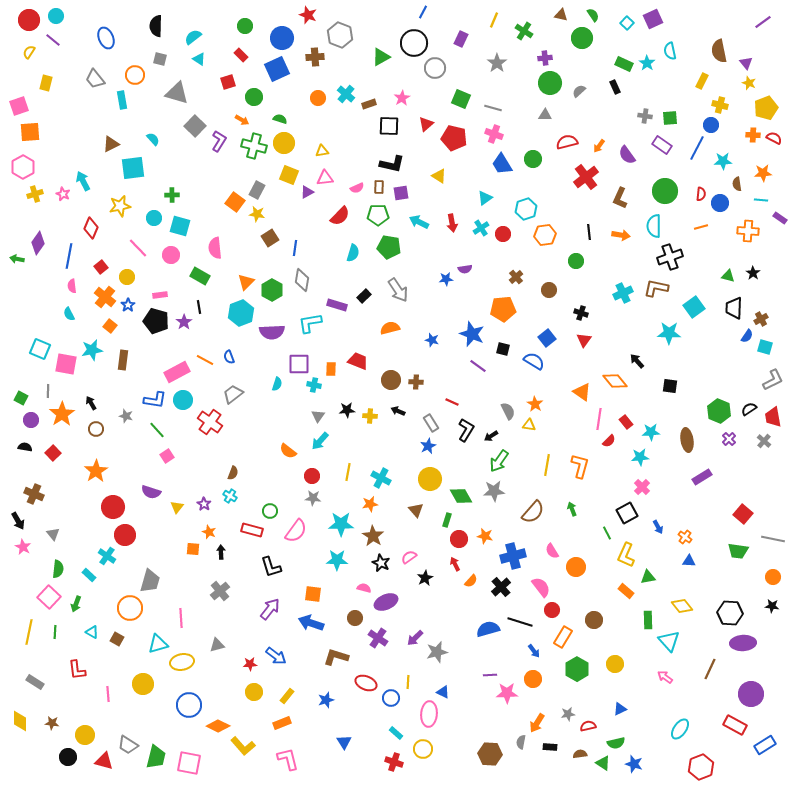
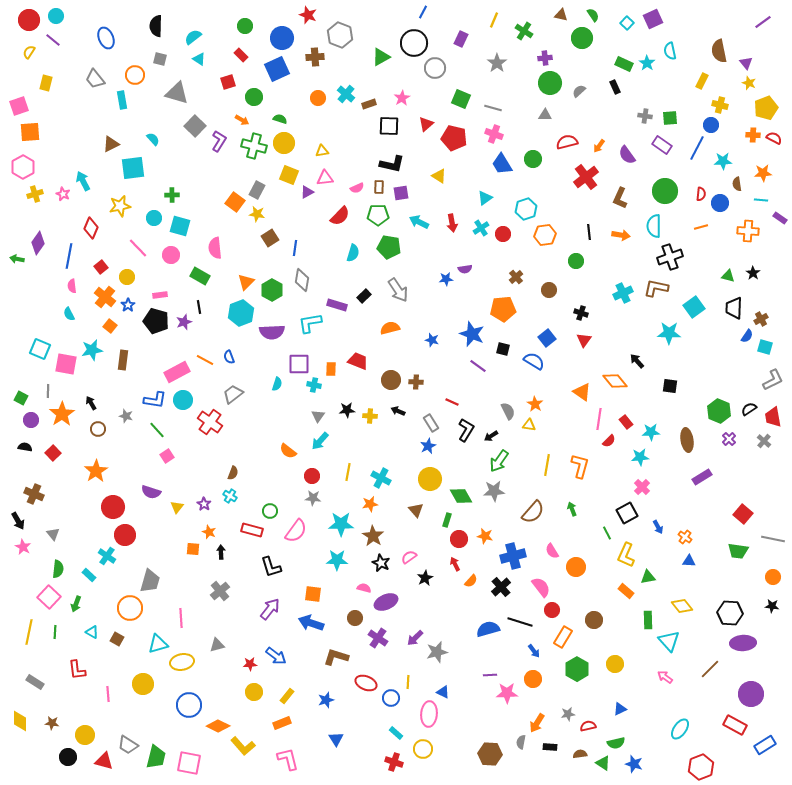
purple star at (184, 322): rotated 14 degrees clockwise
brown circle at (96, 429): moved 2 px right
brown line at (710, 669): rotated 20 degrees clockwise
blue triangle at (344, 742): moved 8 px left, 3 px up
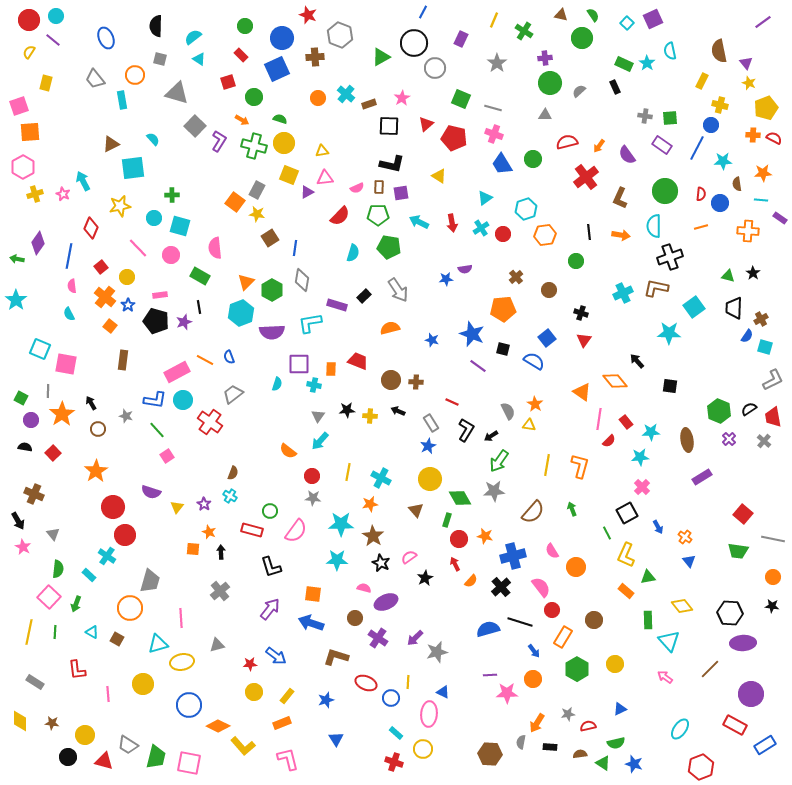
cyan star at (92, 350): moved 76 px left, 50 px up; rotated 25 degrees counterclockwise
green diamond at (461, 496): moved 1 px left, 2 px down
blue triangle at (689, 561): rotated 48 degrees clockwise
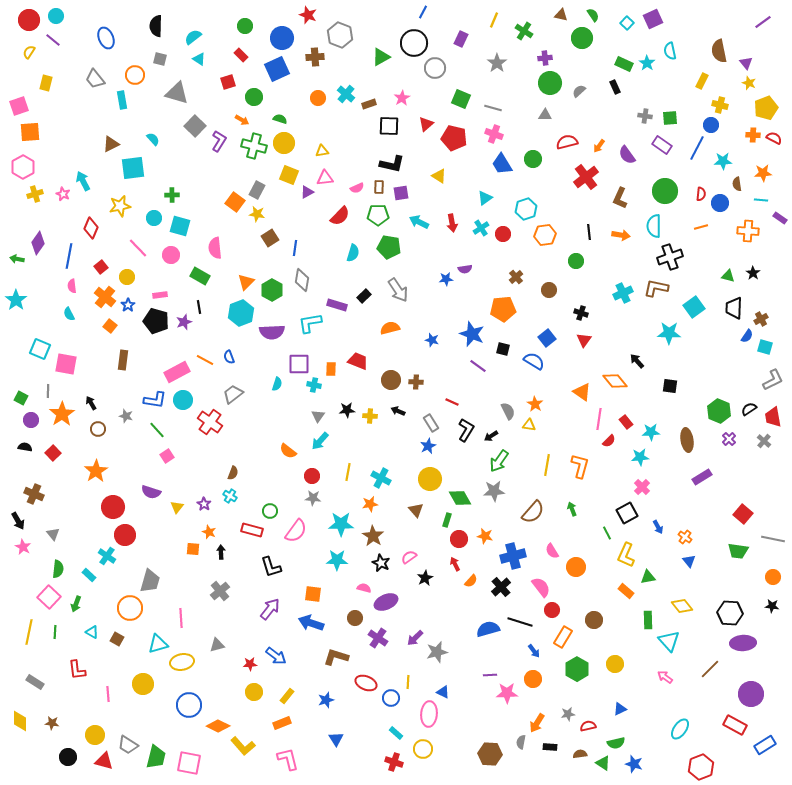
yellow circle at (85, 735): moved 10 px right
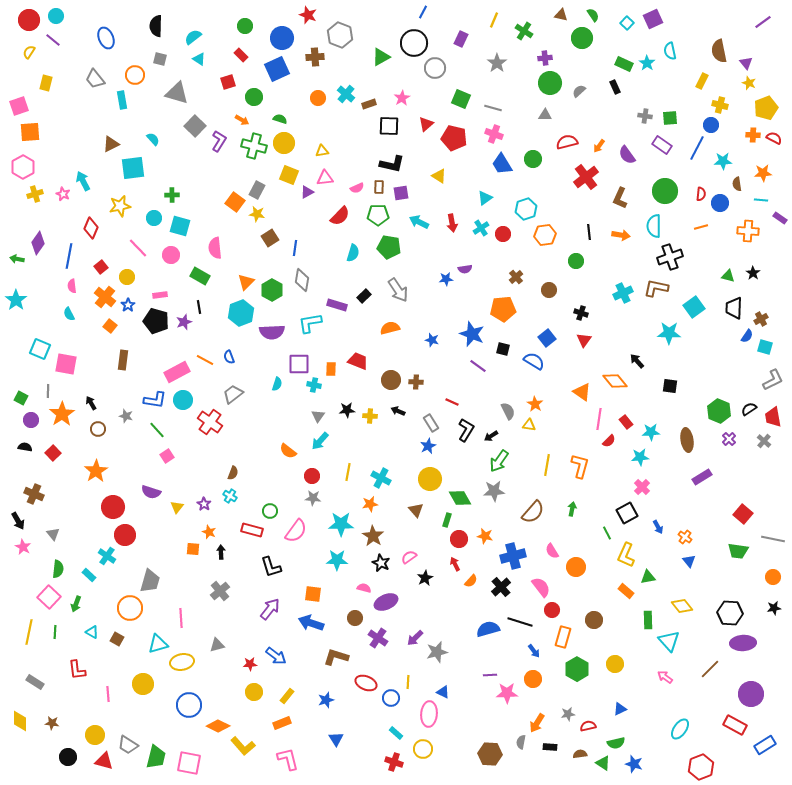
green arrow at (572, 509): rotated 32 degrees clockwise
black star at (772, 606): moved 2 px right, 2 px down; rotated 16 degrees counterclockwise
orange rectangle at (563, 637): rotated 15 degrees counterclockwise
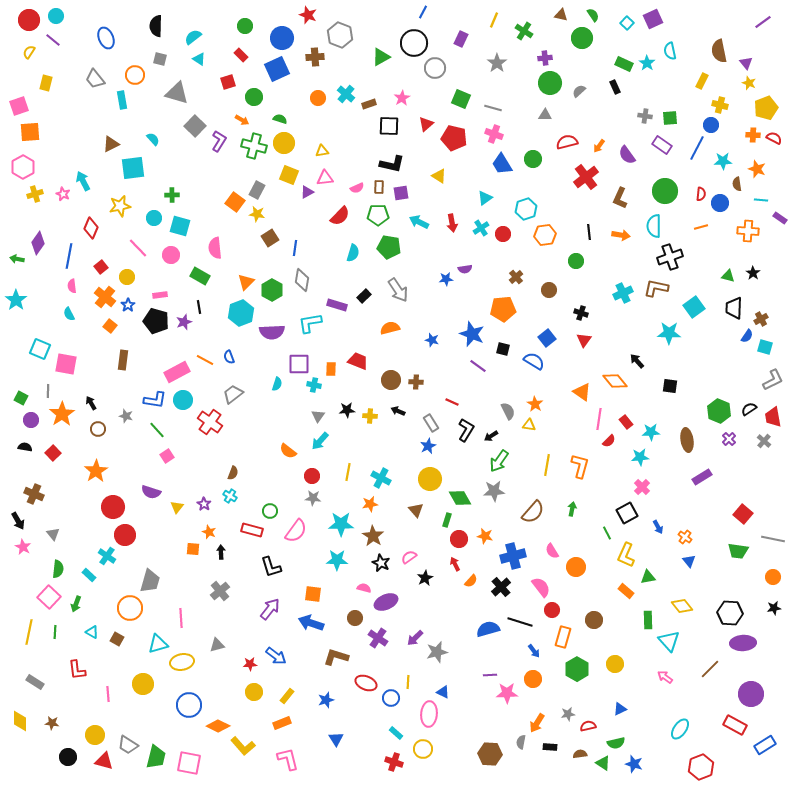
orange star at (763, 173): moved 6 px left, 4 px up; rotated 24 degrees clockwise
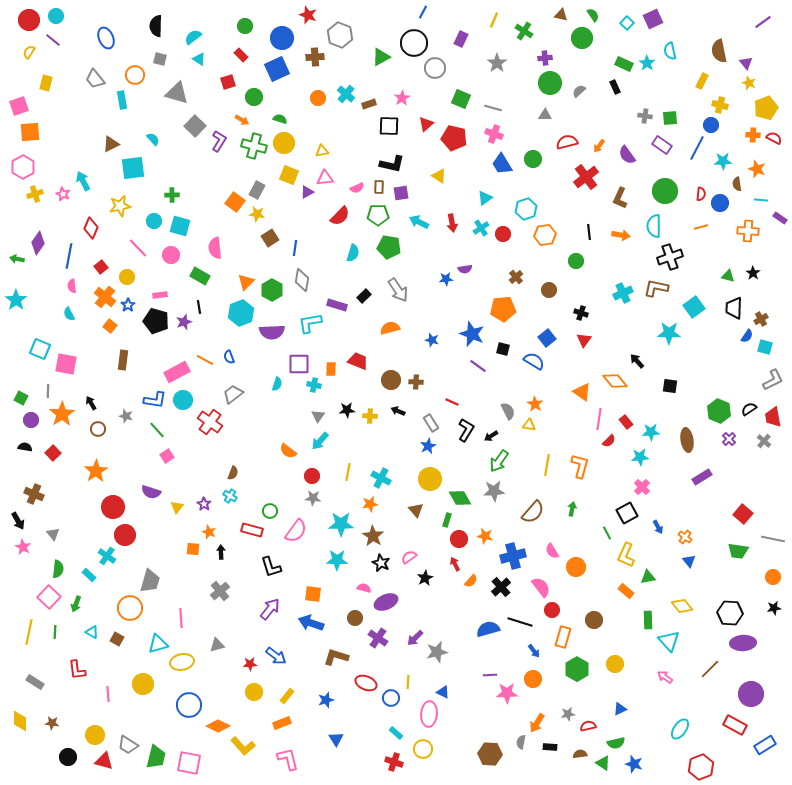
cyan circle at (154, 218): moved 3 px down
